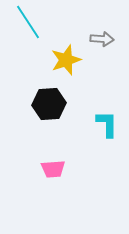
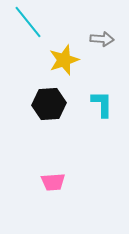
cyan line: rotated 6 degrees counterclockwise
yellow star: moved 2 px left
cyan L-shape: moved 5 px left, 20 px up
pink trapezoid: moved 13 px down
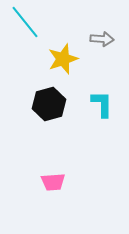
cyan line: moved 3 px left
yellow star: moved 1 px left, 1 px up
black hexagon: rotated 12 degrees counterclockwise
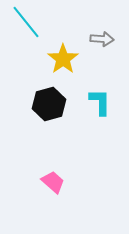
cyan line: moved 1 px right
yellow star: rotated 16 degrees counterclockwise
cyan L-shape: moved 2 px left, 2 px up
pink trapezoid: rotated 135 degrees counterclockwise
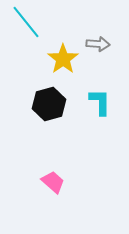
gray arrow: moved 4 px left, 5 px down
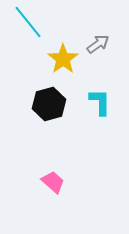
cyan line: moved 2 px right
gray arrow: rotated 40 degrees counterclockwise
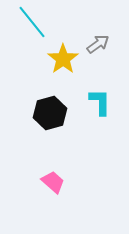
cyan line: moved 4 px right
black hexagon: moved 1 px right, 9 px down
